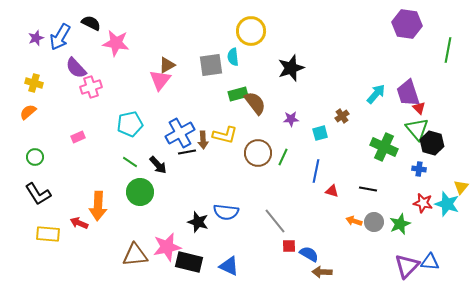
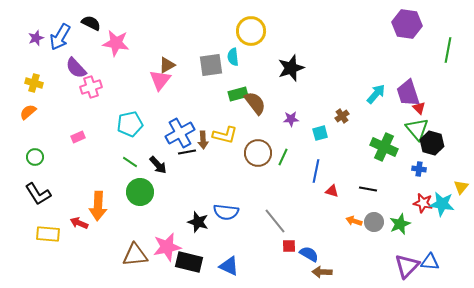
cyan star at (447, 204): moved 5 px left; rotated 10 degrees counterclockwise
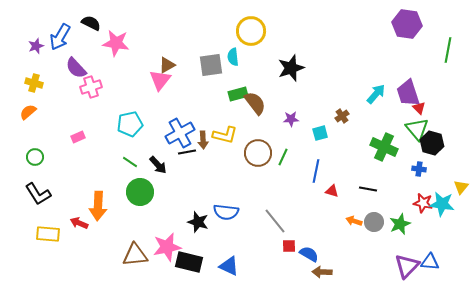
purple star at (36, 38): moved 8 px down
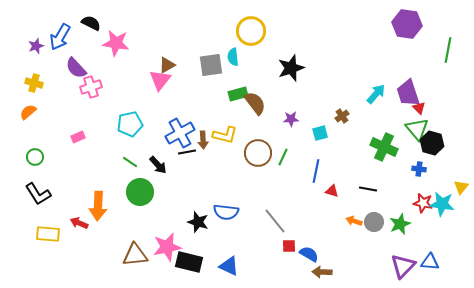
purple triangle at (407, 266): moved 4 px left
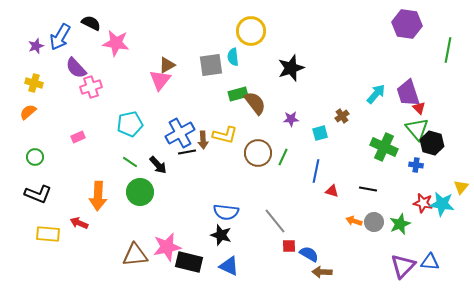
blue cross at (419, 169): moved 3 px left, 4 px up
black L-shape at (38, 194): rotated 36 degrees counterclockwise
orange arrow at (98, 206): moved 10 px up
black star at (198, 222): moved 23 px right, 13 px down
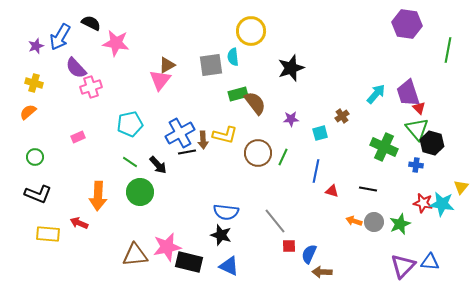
blue semicircle at (309, 254): rotated 96 degrees counterclockwise
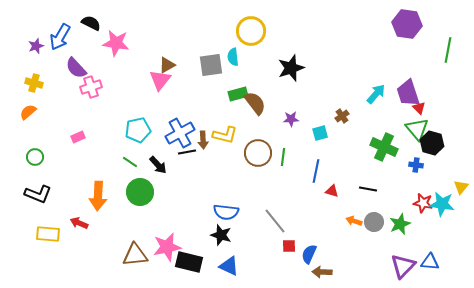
cyan pentagon at (130, 124): moved 8 px right, 6 px down
green line at (283, 157): rotated 18 degrees counterclockwise
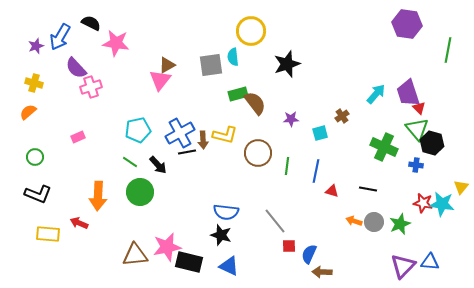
black star at (291, 68): moved 4 px left, 4 px up
green line at (283, 157): moved 4 px right, 9 px down
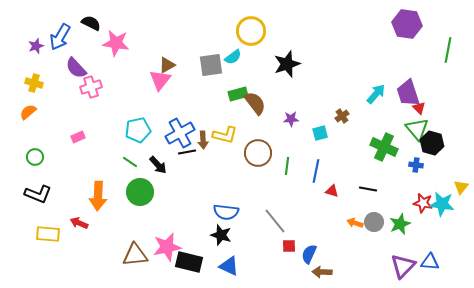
cyan semicircle at (233, 57): rotated 120 degrees counterclockwise
orange arrow at (354, 221): moved 1 px right, 2 px down
